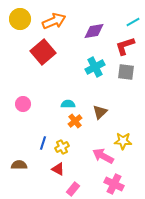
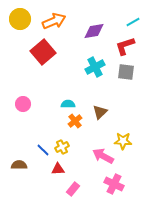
blue line: moved 7 px down; rotated 64 degrees counterclockwise
red triangle: rotated 32 degrees counterclockwise
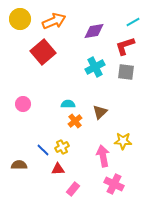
pink arrow: rotated 50 degrees clockwise
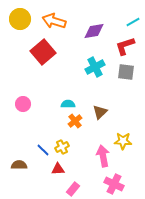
orange arrow: rotated 140 degrees counterclockwise
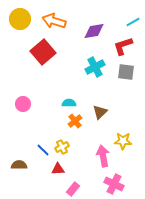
red L-shape: moved 2 px left
cyan semicircle: moved 1 px right, 1 px up
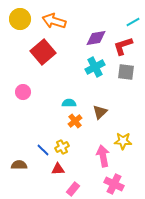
purple diamond: moved 2 px right, 7 px down
pink circle: moved 12 px up
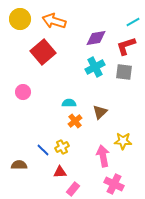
red L-shape: moved 3 px right
gray square: moved 2 px left
red triangle: moved 2 px right, 3 px down
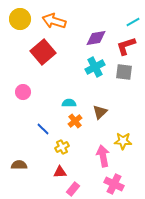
blue line: moved 21 px up
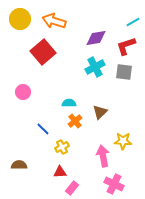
pink rectangle: moved 1 px left, 1 px up
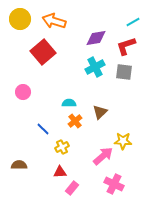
pink arrow: rotated 60 degrees clockwise
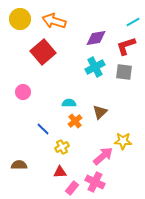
pink cross: moved 19 px left, 2 px up
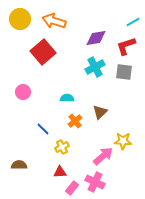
cyan semicircle: moved 2 px left, 5 px up
